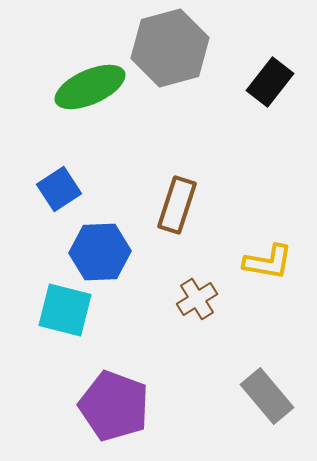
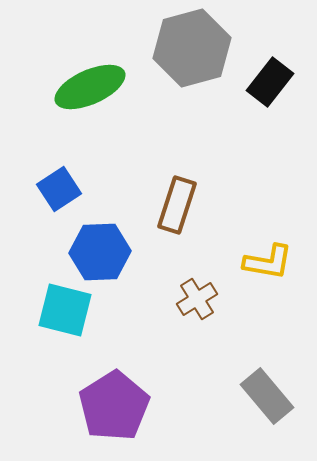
gray hexagon: moved 22 px right
purple pentagon: rotated 20 degrees clockwise
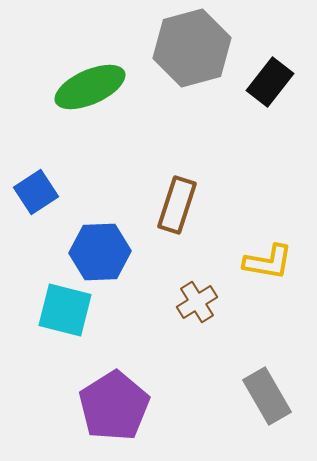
blue square: moved 23 px left, 3 px down
brown cross: moved 3 px down
gray rectangle: rotated 10 degrees clockwise
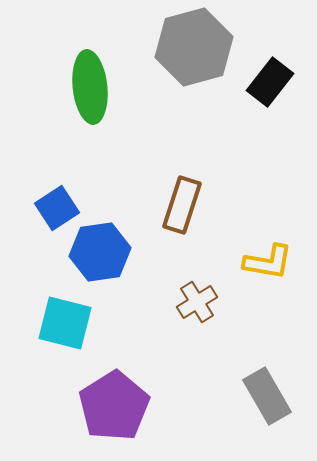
gray hexagon: moved 2 px right, 1 px up
green ellipse: rotated 72 degrees counterclockwise
blue square: moved 21 px right, 16 px down
brown rectangle: moved 5 px right
blue hexagon: rotated 6 degrees counterclockwise
cyan square: moved 13 px down
